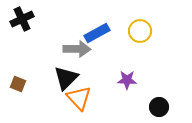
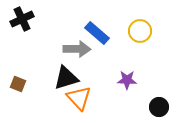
blue rectangle: rotated 70 degrees clockwise
black triangle: rotated 28 degrees clockwise
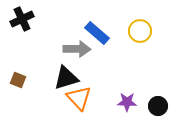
purple star: moved 22 px down
brown square: moved 4 px up
black circle: moved 1 px left, 1 px up
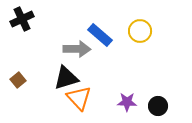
blue rectangle: moved 3 px right, 2 px down
brown square: rotated 28 degrees clockwise
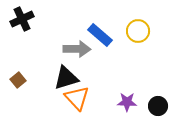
yellow circle: moved 2 px left
orange triangle: moved 2 px left
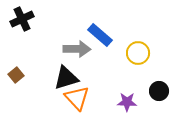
yellow circle: moved 22 px down
brown square: moved 2 px left, 5 px up
black circle: moved 1 px right, 15 px up
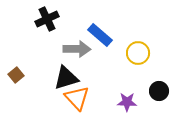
black cross: moved 25 px right
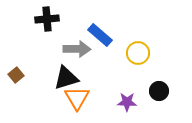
black cross: rotated 20 degrees clockwise
orange triangle: rotated 12 degrees clockwise
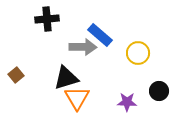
gray arrow: moved 6 px right, 2 px up
